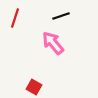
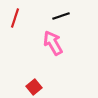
pink arrow: rotated 10 degrees clockwise
red square: rotated 21 degrees clockwise
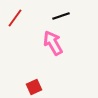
red line: rotated 18 degrees clockwise
red square: rotated 14 degrees clockwise
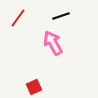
red line: moved 3 px right
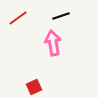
red line: rotated 18 degrees clockwise
pink arrow: rotated 20 degrees clockwise
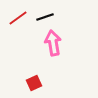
black line: moved 16 px left, 1 px down
red square: moved 4 px up
